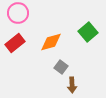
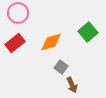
brown arrow: rotated 21 degrees counterclockwise
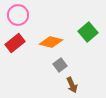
pink circle: moved 2 px down
orange diamond: rotated 30 degrees clockwise
gray square: moved 1 px left, 2 px up; rotated 16 degrees clockwise
